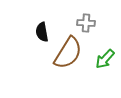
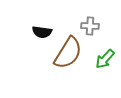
gray cross: moved 4 px right, 3 px down
black semicircle: rotated 72 degrees counterclockwise
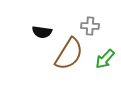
brown semicircle: moved 1 px right, 1 px down
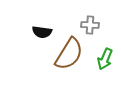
gray cross: moved 1 px up
green arrow: rotated 20 degrees counterclockwise
